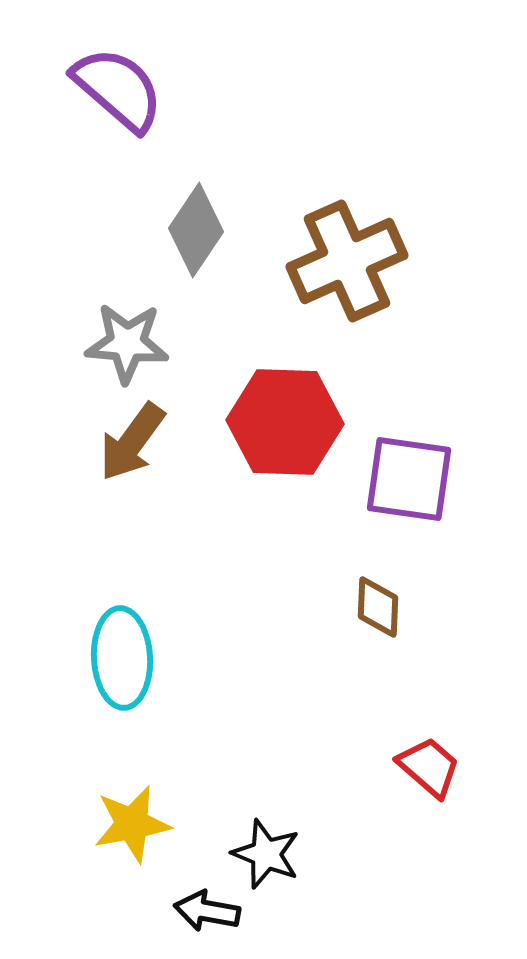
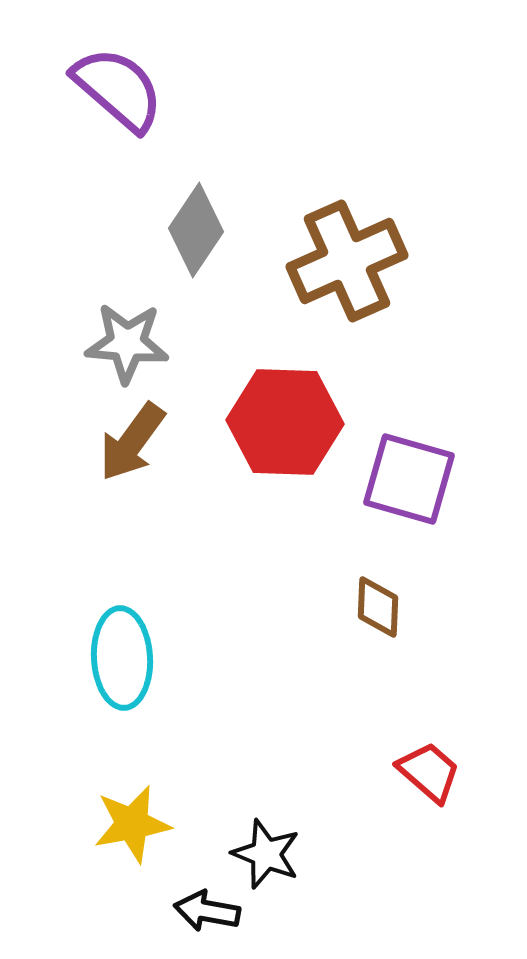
purple square: rotated 8 degrees clockwise
red trapezoid: moved 5 px down
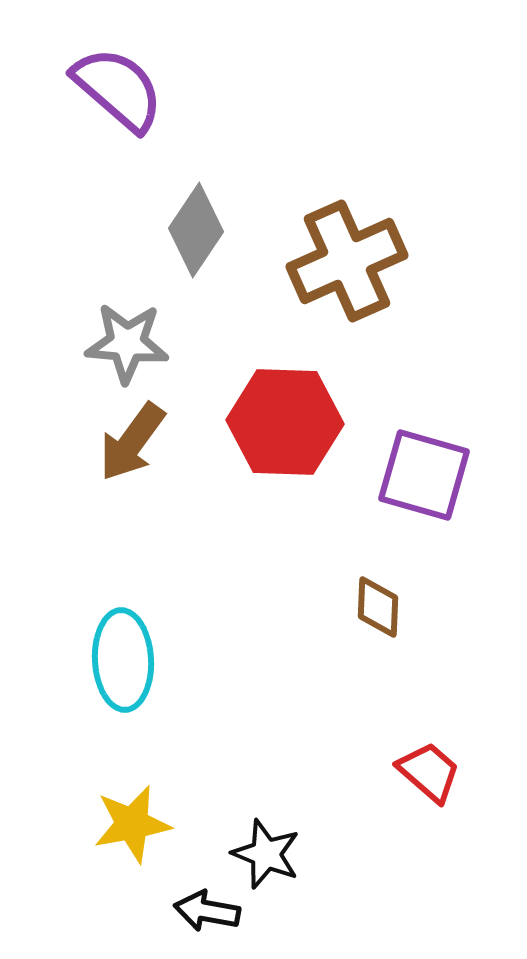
purple square: moved 15 px right, 4 px up
cyan ellipse: moved 1 px right, 2 px down
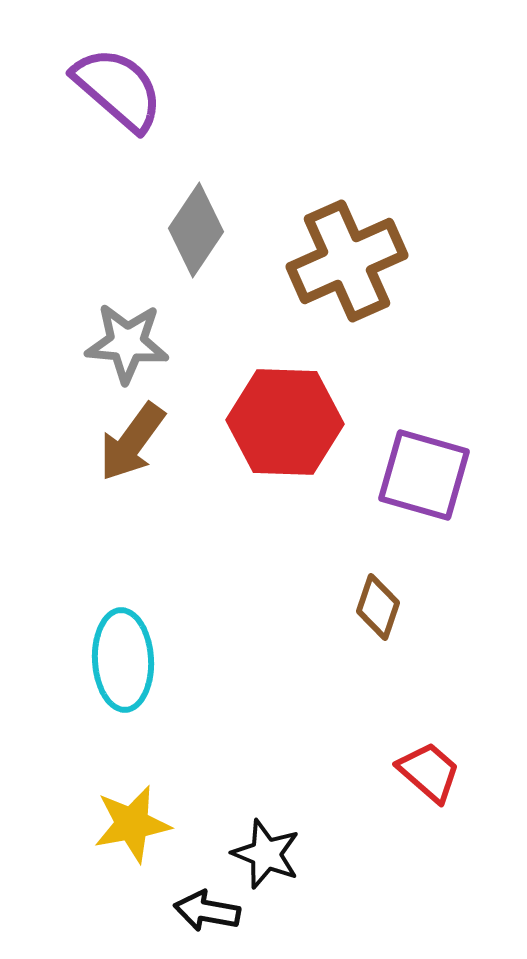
brown diamond: rotated 16 degrees clockwise
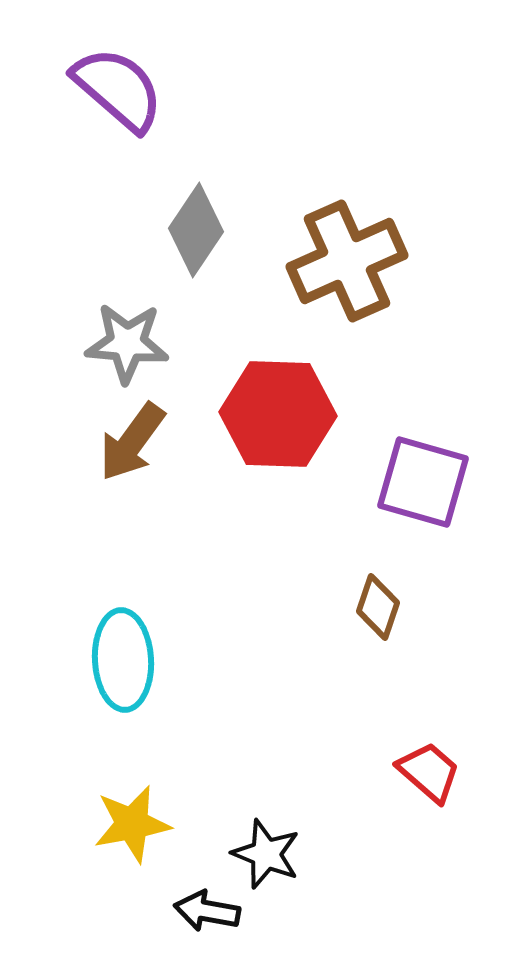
red hexagon: moved 7 px left, 8 px up
purple square: moved 1 px left, 7 px down
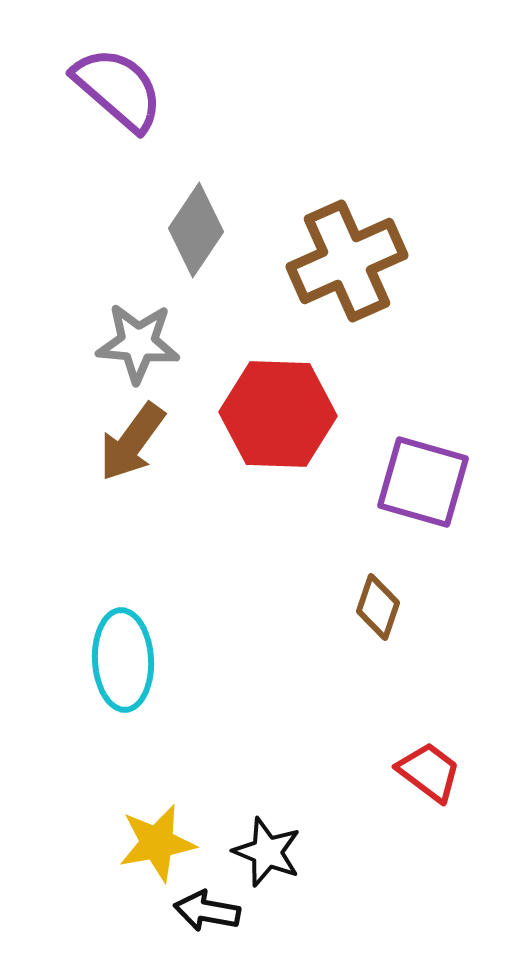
gray star: moved 11 px right
red trapezoid: rotated 4 degrees counterclockwise
yellow star: moved 25 px right, 19 px down
black star: moved 1 px right, 2 px up
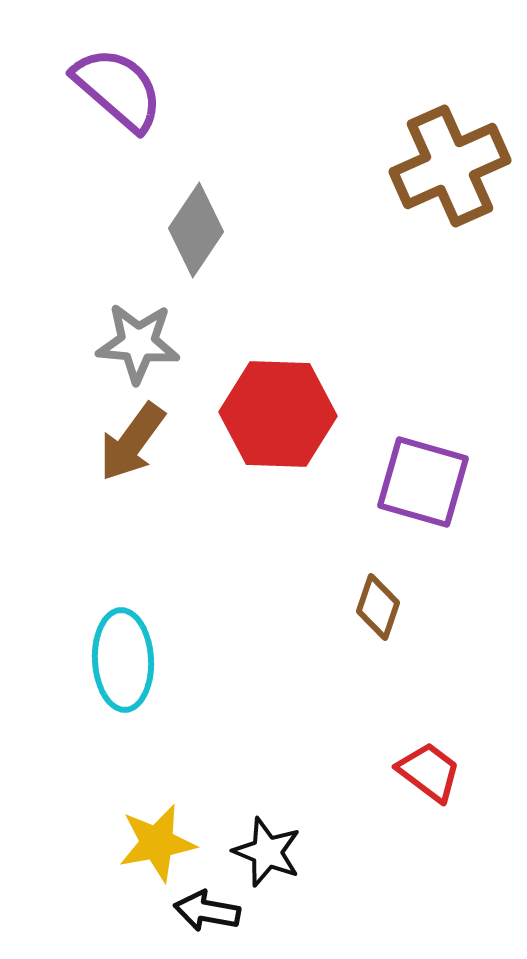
brown cross: moved 103 px right, 95 px up
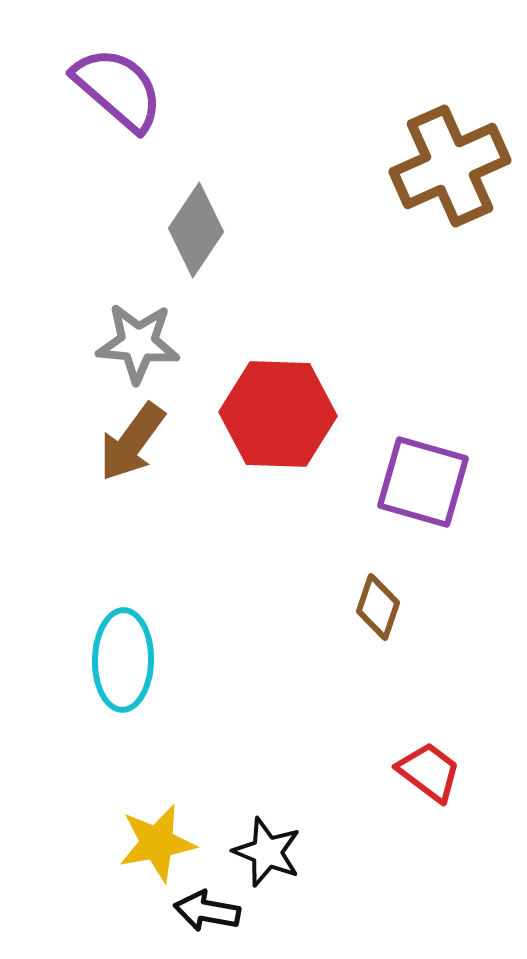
cyan ellipse: rotated 4 degrees clockwise
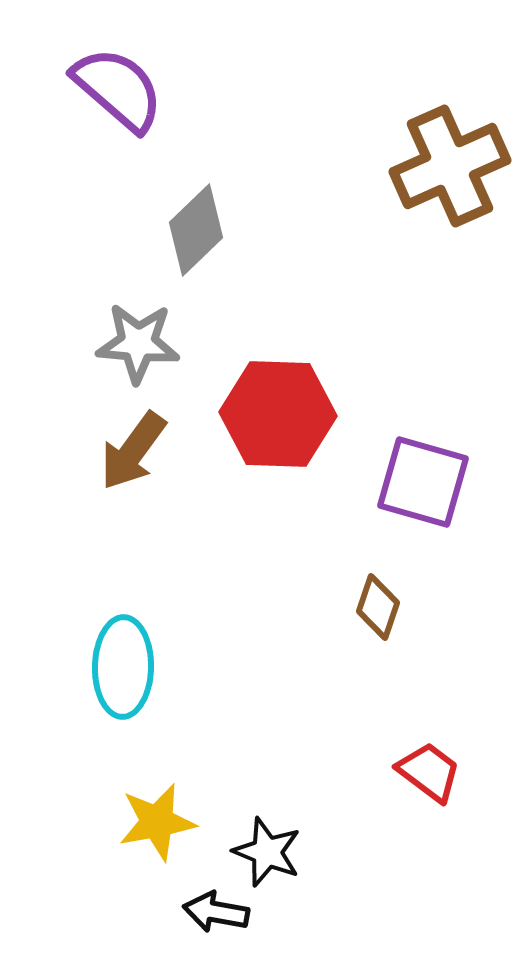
gray diamond: rotated 12 degrees clockwise
brown arrow: moved 1 px right, 9 px down
cyan ellipse: moved 7 px down
yellow star: moved 21 px up
black arrow: moved 9 px right, 1 px down
